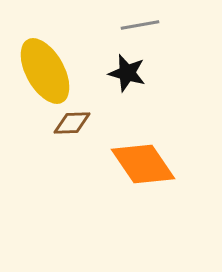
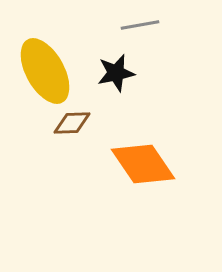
black star: moved 11 px left; rotated 27 degrees counterclockwise
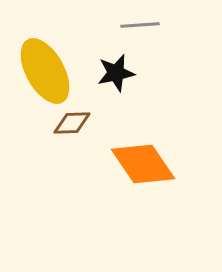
gray line: rotated 6 degrees clockwise
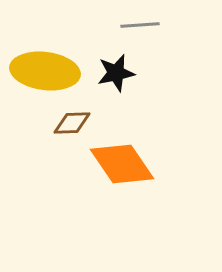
yellow ellipse: rotated 54 degrees counterclockwise
orange diamond: moved 21 px left
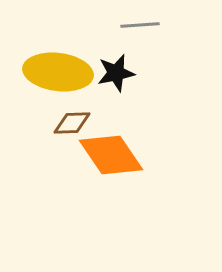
yellow ellipse: moved 13 px right, 1 px down
orange diamond: moved 11 px left, 9 px up
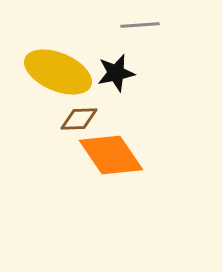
yellow ellipse: rotated 16 degrees clockwise
brown diamond: moved 7 px right, 4 px up
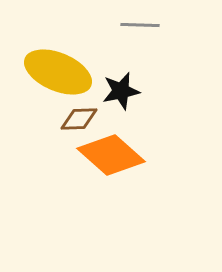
gray line: rotated 6 degrees clockwise
black star: moved 5 px right, 18 px down
orange diamond: rotated 14 degrees counterclockwise
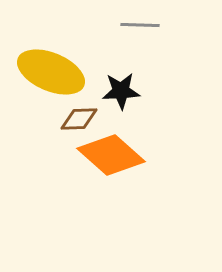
yellow ellipse: moved 7 px left
black star: rotated 9 degrees clockwise
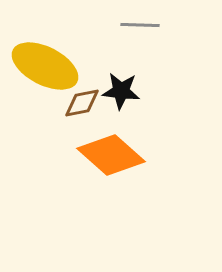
yellow ellipse: moved 6 px left, 6 px up; rotated 4 degrees clockwise
black star: rotated 9 degrees clockwise
brown diamond: moved 3 px right, 16 px up; rotated 9 degrees counterclockwise
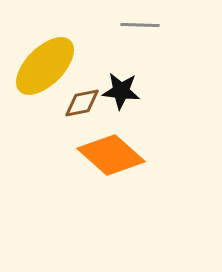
yellow ellipse: rotated 72 degrees counterclockwise
